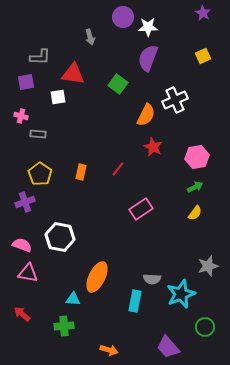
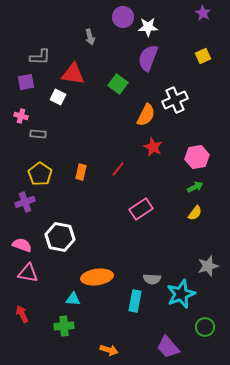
white square: rotated 35 degrees clockwise
orange ellipse: rotated 56 degrees clockwise
red arrow: rotated 24 degrees clockwise
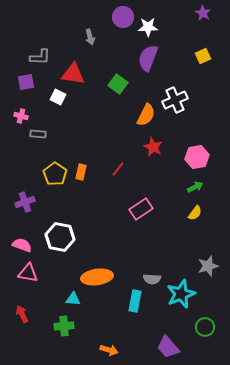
yellow pentagon: moved 15 px right
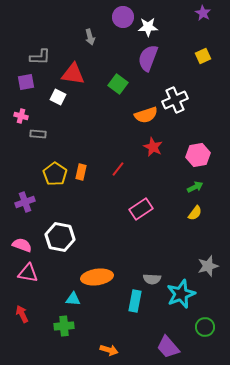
orange semicircle: rotated 45 degrees clockwise
pink hexagon: moved 1 px right, 2 px up
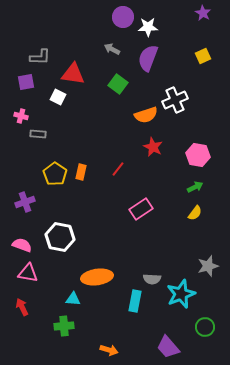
gray arrow: moved 22 px right, 12 px down; rotated 133 degrees clockwise
pink hexagon: rotated 20 degrees clockwise
red arrow: moved 7 px up
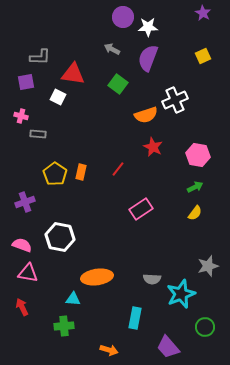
cyan rectangle: moved 17 px down
